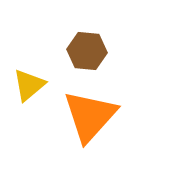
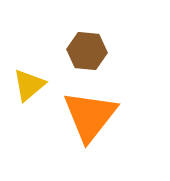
orange triangle: rotated 4 degrees counterclockwise
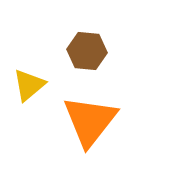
orange triangle: moved 5 px down
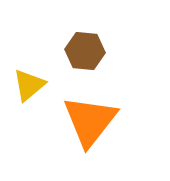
brown hexagon: moved 2 px left
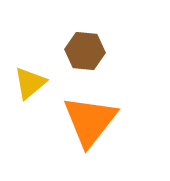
yellow triangle: moved 1 px right, 2 px up
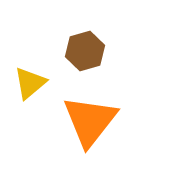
brown hexagon: rotated 21 degrees counterclockwise
